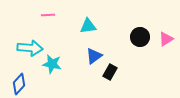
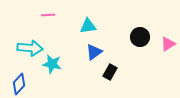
pink triangle: moved 2 px right, 5 px down
blue triangle: moved 4 px up
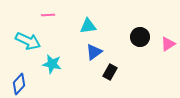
cyan arrow: moved 2 px left, 7 px up; rotated 20 degrees clockwise
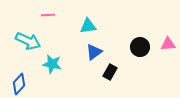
black circle: moved 10 px down
pink triangle: rotated 28 degrees clockwise
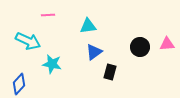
pink triangle: moved 1 px left
black rectangle: rotated 14 degrees counterclockwise
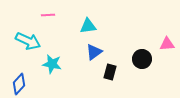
black circle: moved 2 px right, 12 px down
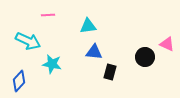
pink triangle: rotated 28 degrees clockwise
blue triangle: rotated 42 degrees clockwise
black circle: moved 3 px right, 2 px up
blue diamond: moved 3 px up
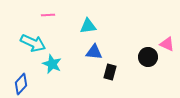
cyan arrow: moved 5 px right, 2 px down
black circle: moved 3 px right
cyan star: rotated 12 degrees clockwise
blue diamond: moved 2 px right, 3 px down
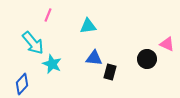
pink line: rotated 64 degrees counterclockwise
cyan arrow: rotated 25 degrees clockwise
blue triangle: moved 6 px down
black circle: moved 1 px left, 2 px down
blue diamond: moved 1 px right
